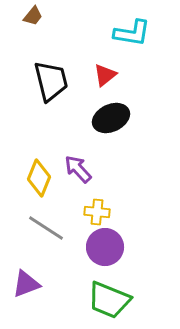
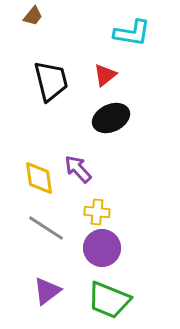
yellow diamond: rotated 30 degrees counterclockwise
purple circle: moved 3 px left, 1 px down
purple triangle: moved 21 px right, 7 px down; rotated 16 degrees counterclockwise
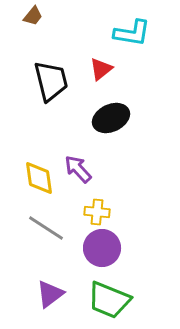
red triangle: moved 4 px left, 6 px up
purple triangle: moved 3 px right, 3 px down
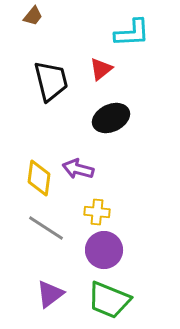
cyan L-shape: rotated 12 degrees counterclockwise
purple arrow: rotated 32 degrees counterclockwise
yellow diamond: rotated 15 degrees clockwise
purple circle: moved 2 px right, 2 px down
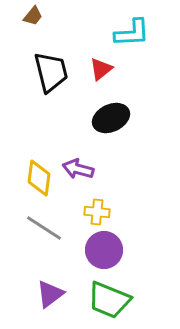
black trapezoid: moved 9 px up
gray line: moved 2 px left
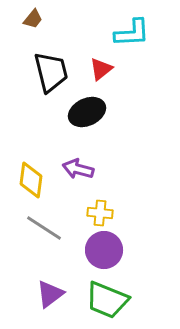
brown trapezoid: moved 3 px down
black ellipse: moved 24 px left, 6 px up
yellow diamond: moved 8 px left, 2 px down
yellow cross: moved 3 px right, 1 px down
green trapezoid: moved 2 px left
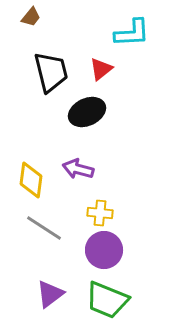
brown trapezoid: moved 2 px left, 2 px up
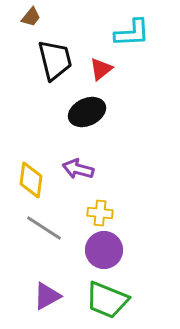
black trapezoid: moved 4 px right, 12 px up
purple triangle: moved 3 px left, 2 px down; rotated 8 degrees clockwise
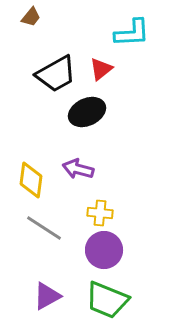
black trapezoid: moved 1 px right, 14 px down; rotated 75 degrees clockwise
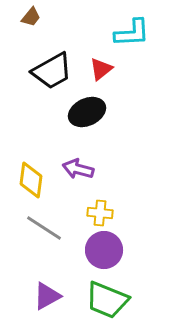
black trapezoid: moved 4 px left, 3 px up
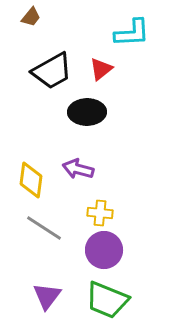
black ellipse: rotated 24 degrees clockwise
purple triangle: rotated 24 degrees counterclockwise
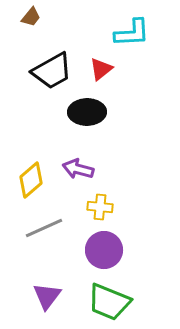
yellow diamond: rotated 42 degrees clockwise
yellow cross: moved 6 px up
gray line: rotated 57 degrees counterclockwise
green trapezoid: moved 2 px right, 2 px down
